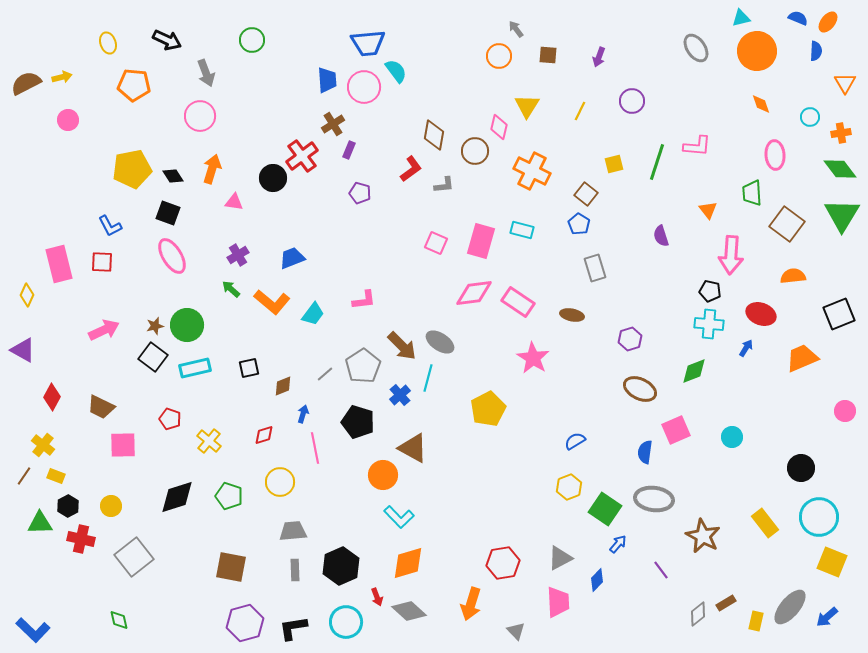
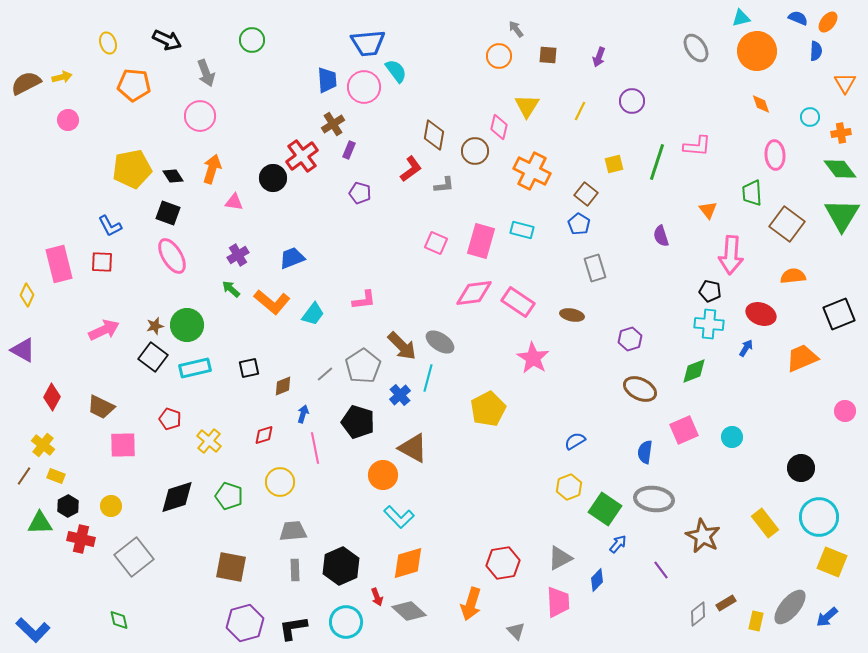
pink square at (676, 430): moved 8 px right
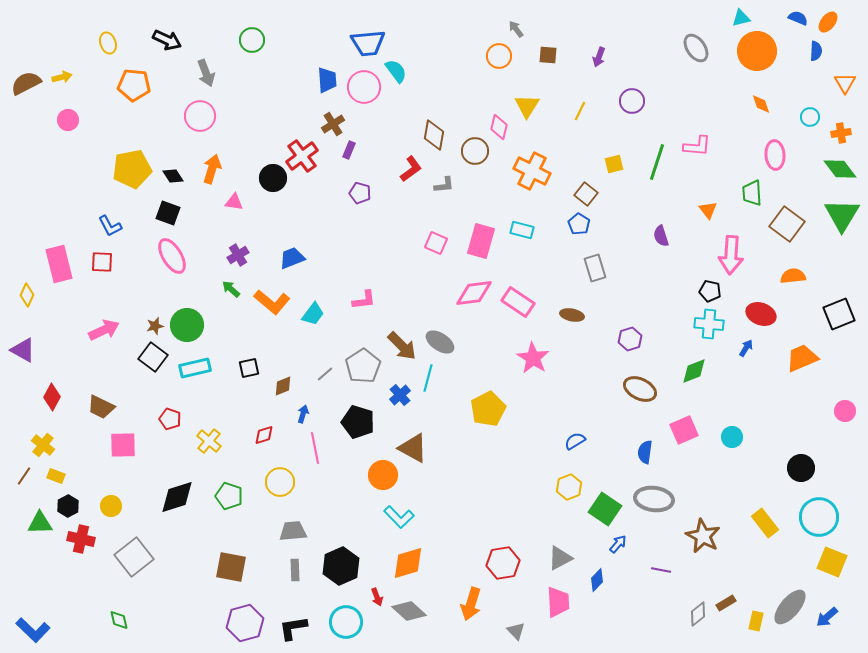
purple line at (661, 570): rotated 42 degrees counterclockwise
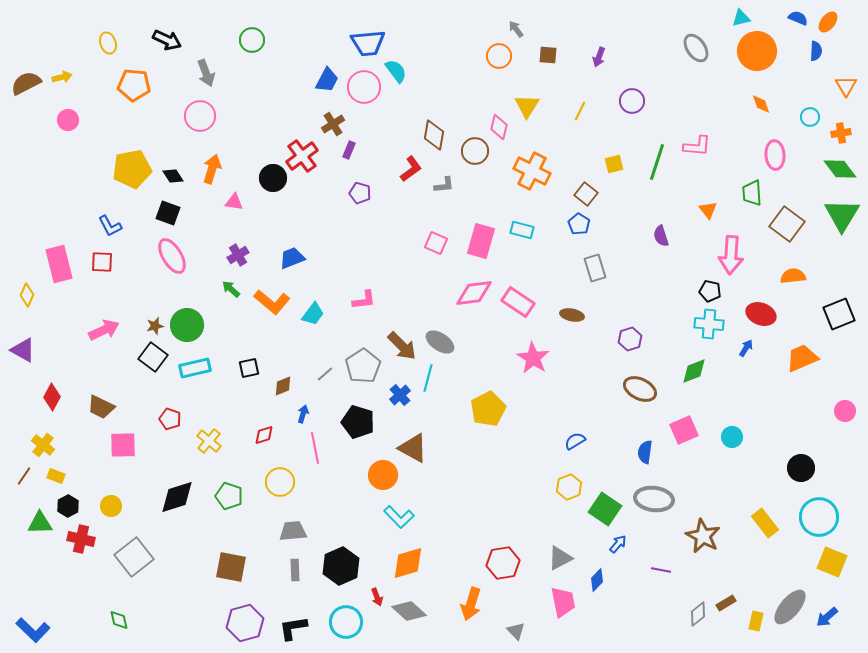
blue trapezoid at (327, 80): rotated 32 degrees clockwise
orange triangle at (845, 83): moved 1 px right, 3 px down
pink trapezoid at (558, 602): moved 5 px right; rotated 8 degrees counterclockwise
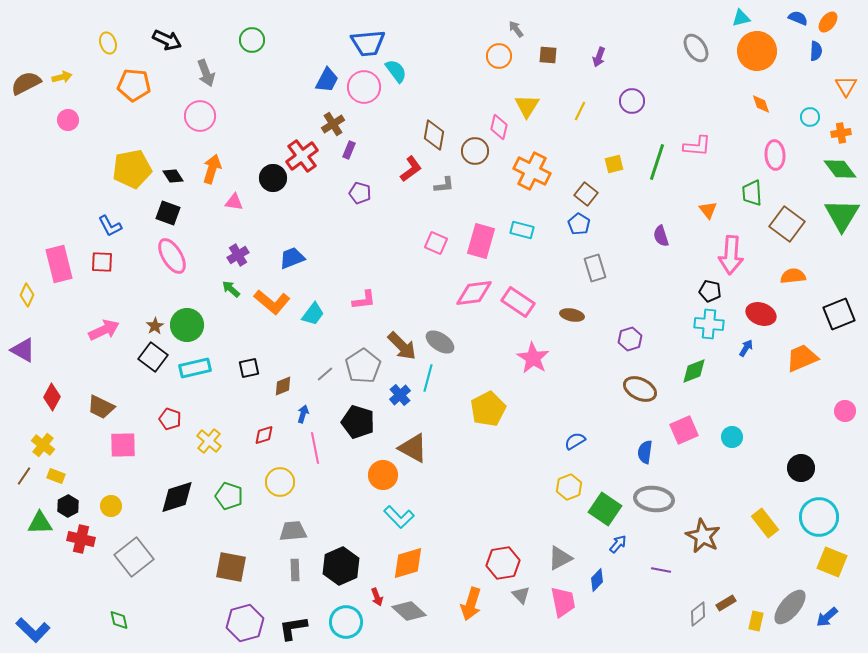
brown star at (155, 326): rotated 18 degrees counterclockwise
gray triangle at (516, 631): moved 5 px right, 36 px up
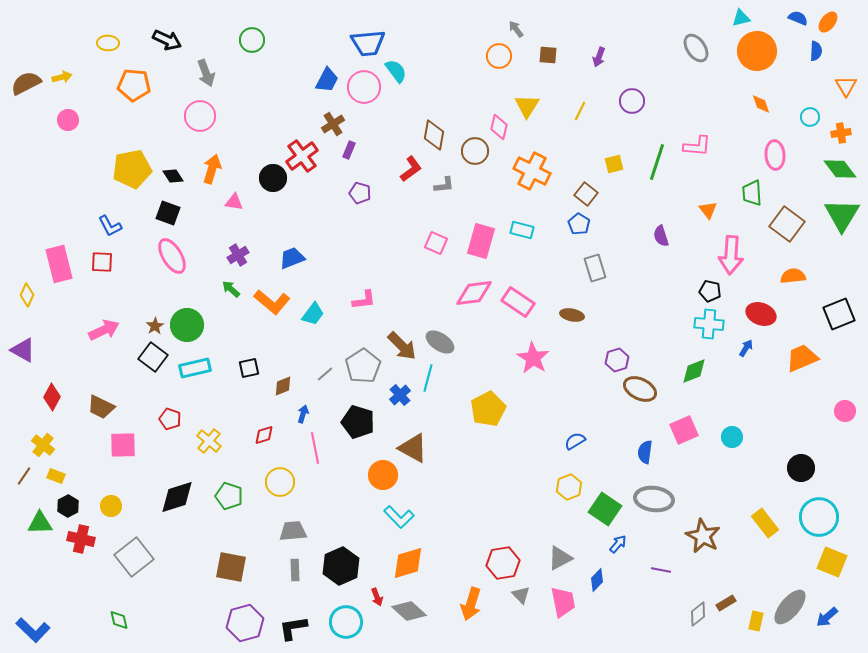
yellow ellipse at (108, 43): rotated 70 degrees counterclockwise
purple hexagon at (630, 339): moved 13 px left, 21 px down
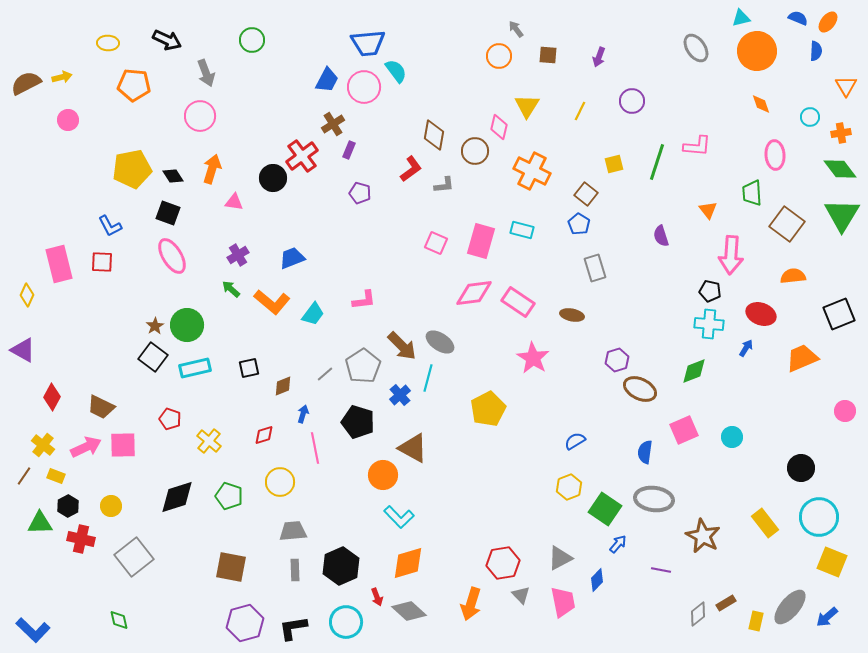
pink arrow at (104, 330): moved 18 px left, 117 px down
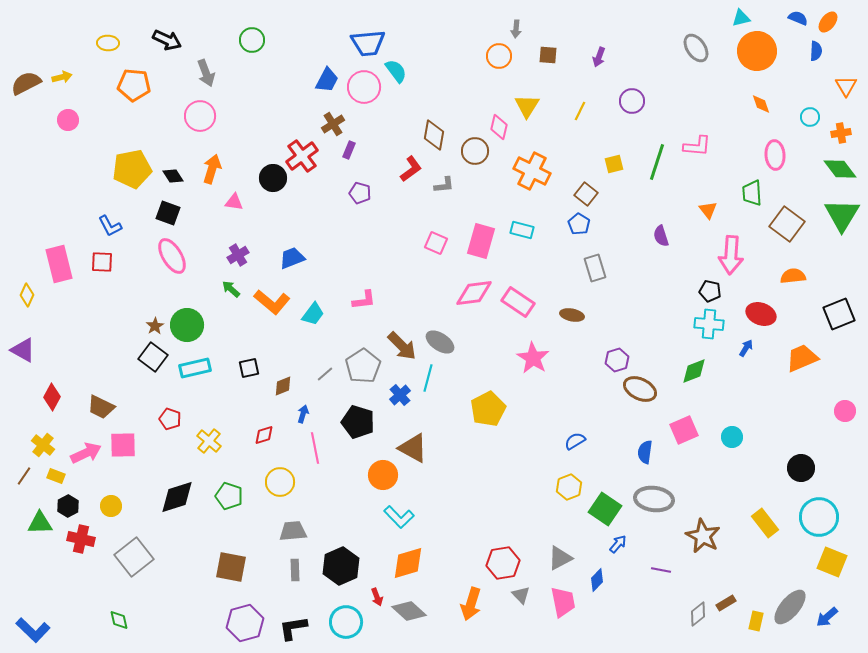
gray arrow at (516, 29): rotated 138 degrees counterclockwise
pink arrow at (86, 447): moved 6 px down
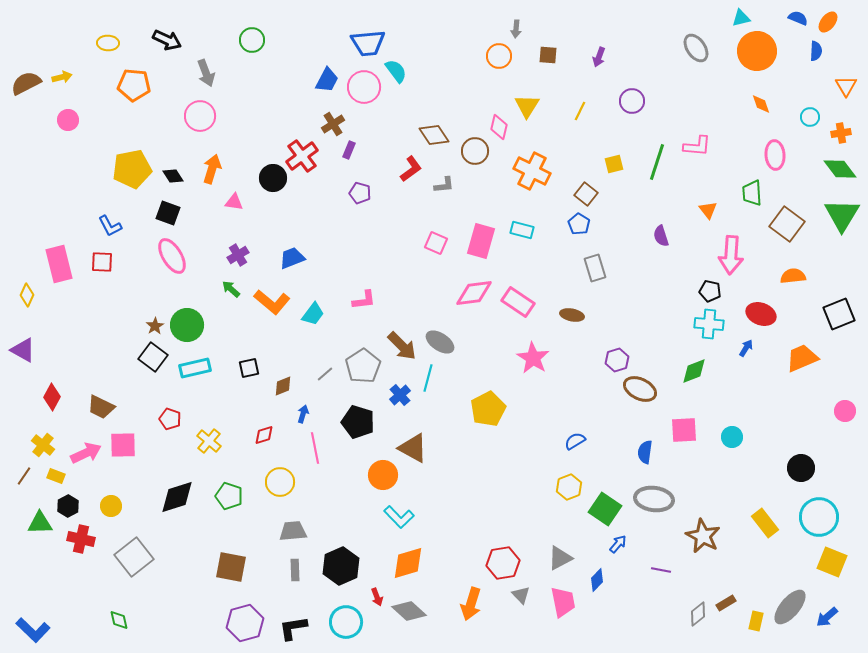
brown diamond at (434, 135): rotated 44 degrees counterclockwise
pink square at (684, 430): rotated 20 degrees clockwise
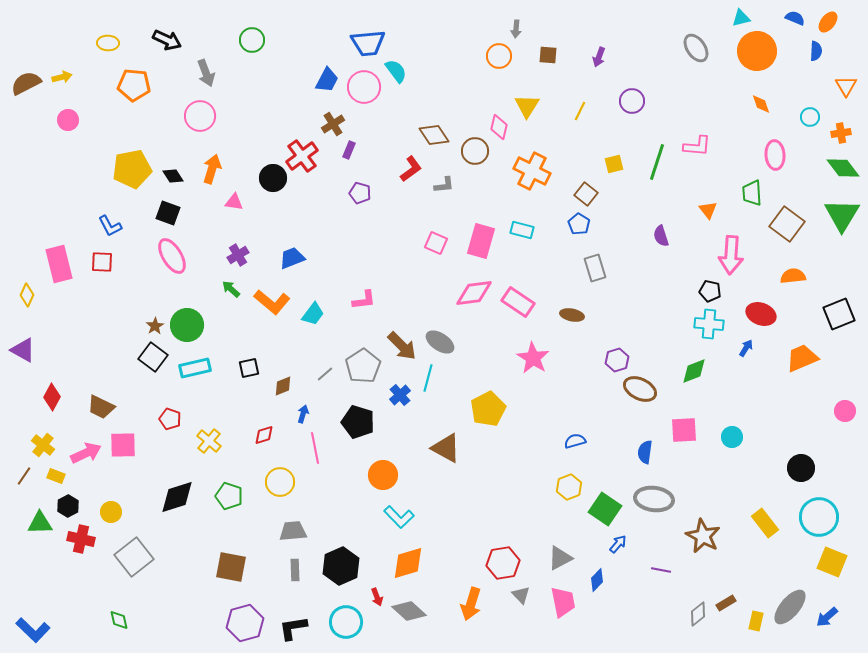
blue semicircle at (798, 18): moved 3 px left
green diamond at (840, 169): moved 3 px right, 1 px up
blue semicircle at (575, 441): rotated 15 degrees clockwise
brown triangle at (413, 448): moved 33 px right
yellow circle at (111, 506): moved 6 px down
